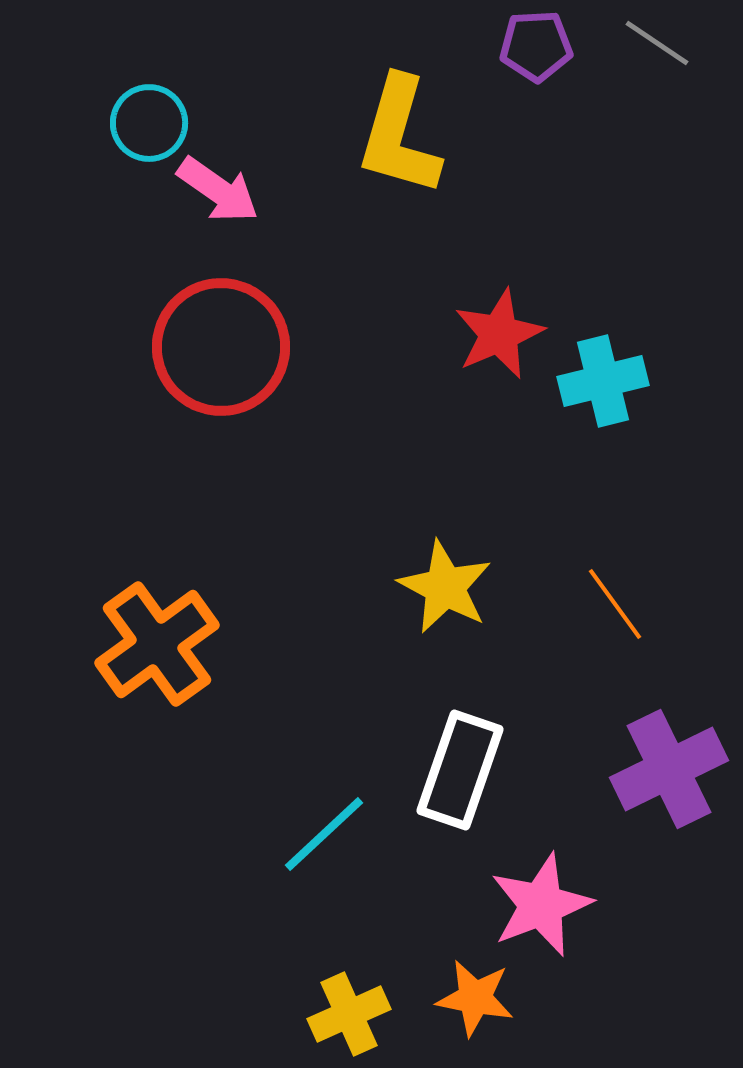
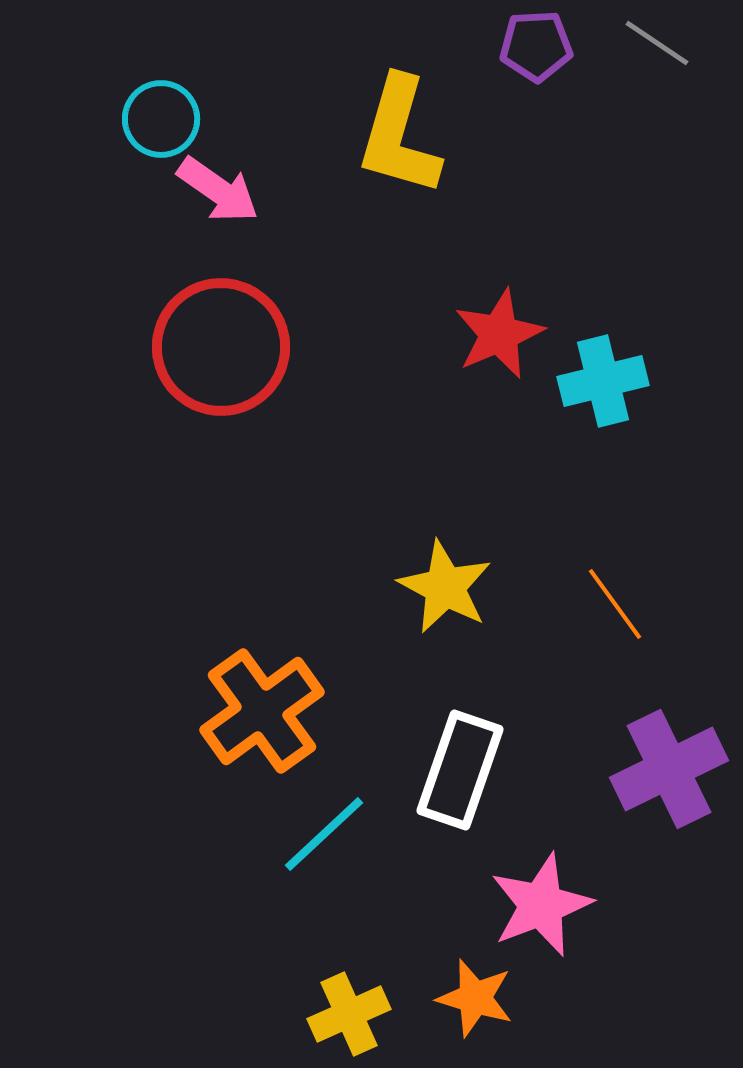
cyan circle: moved 12 px right, 4 px up
orange cross: moved 105 px right, 67 px down
orange star: rotated 6 degrees clockwise
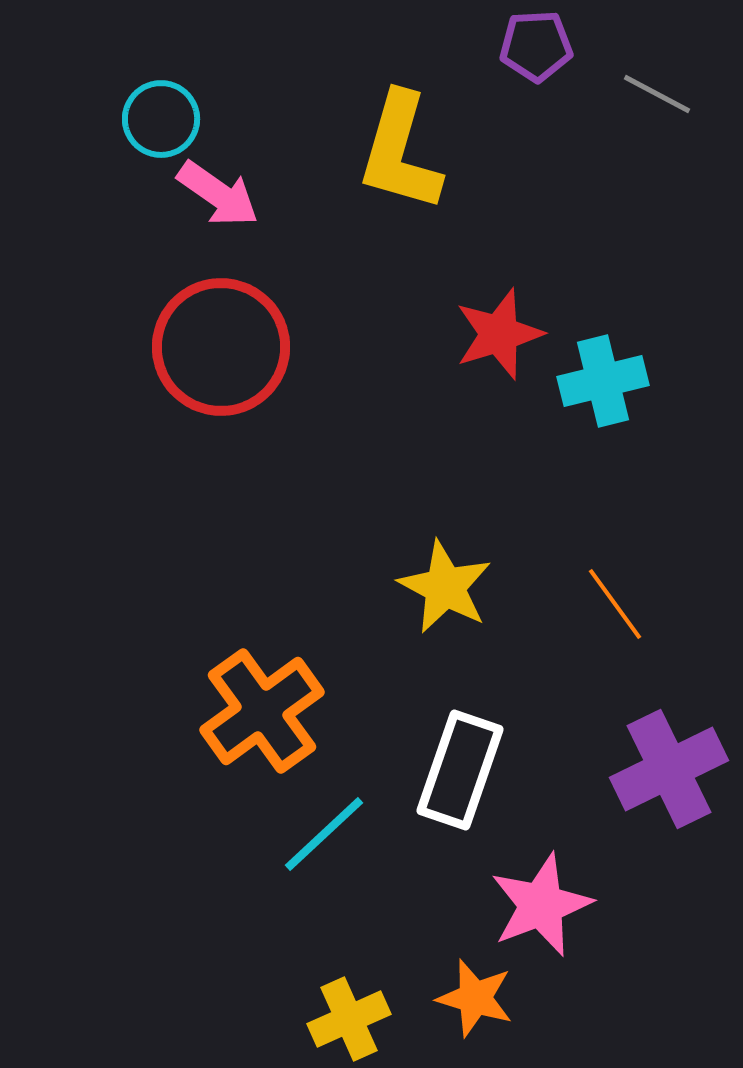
gray line: moved 51 px down; rotated 6 degrees counterclockwise
yellow L-shape: moved 1 px right, 16 px down
pink arrow: moved 4 px down
red star: rotated 6 degrees clockwise
yellow cross: moved 5 px down
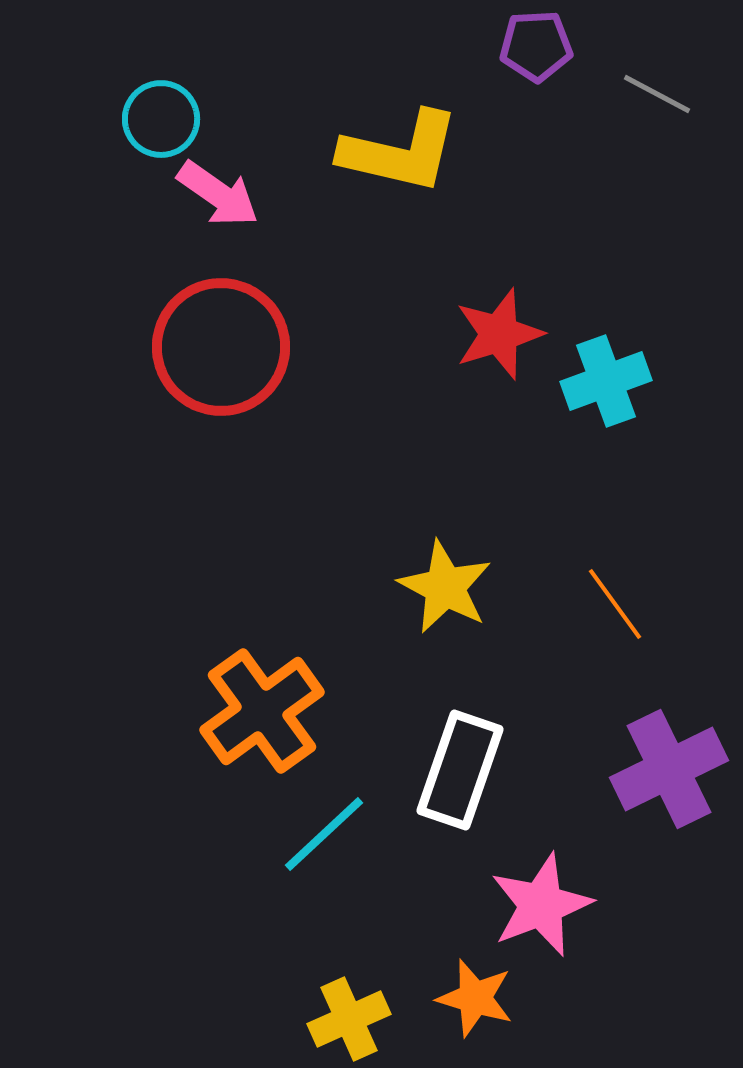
yellow L-shape: rotated 93 degrees counterclockwise
cyan cross: moved 3 px right; rotated 6 degrees counterclockwise
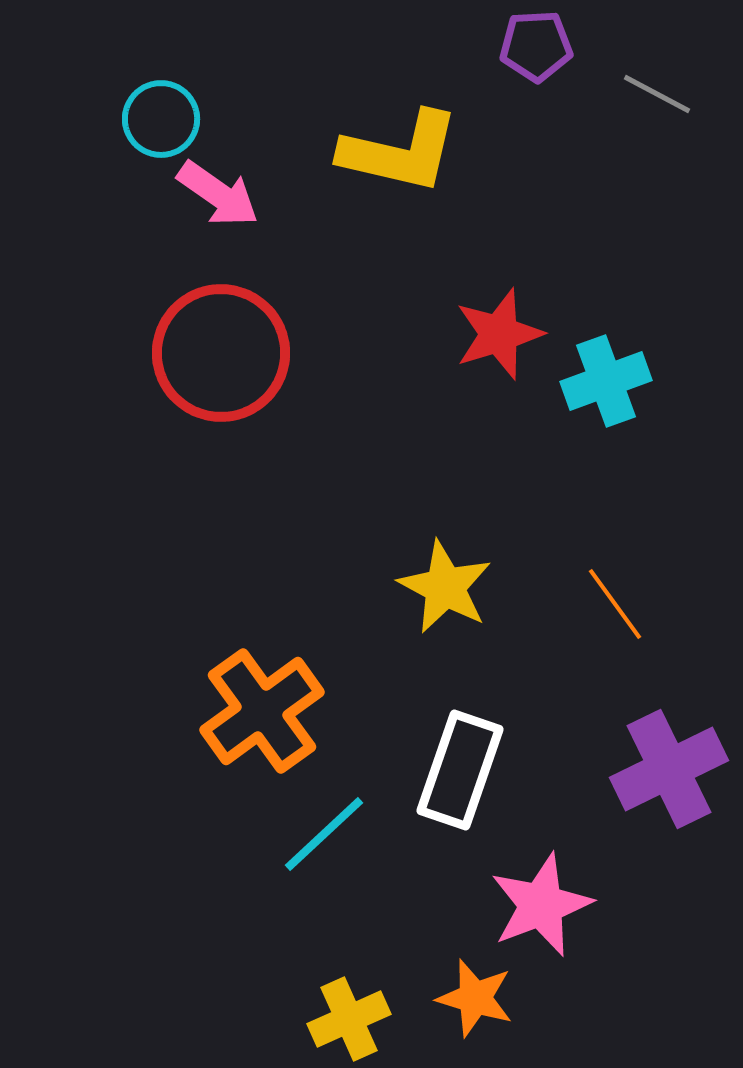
red circle: moved 6 px down
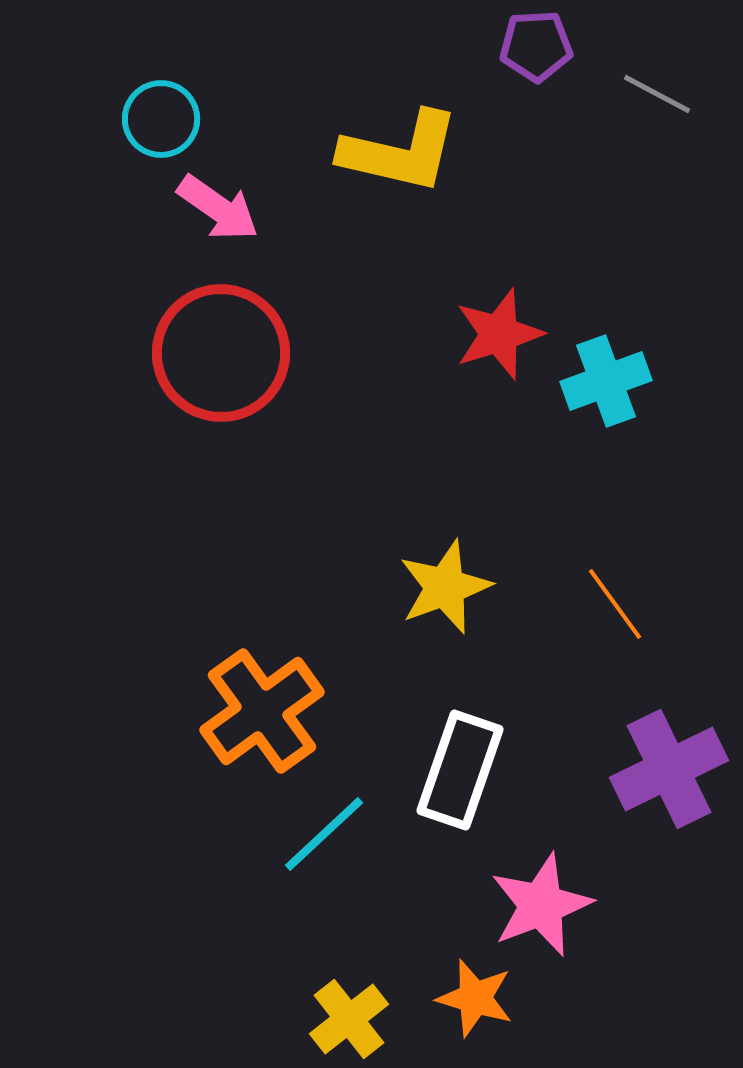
pink arrow: moved 14 px down
yellow star: rotated 24 degrees clockwise
yellow cross: rotated 14 degrees counterclockwise
